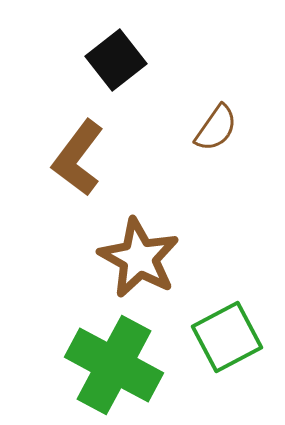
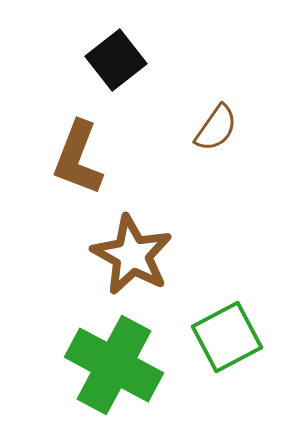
brown L-shape: rotated 16 degrees counterclockwise
brown star: moved 7 px left, 3 px up
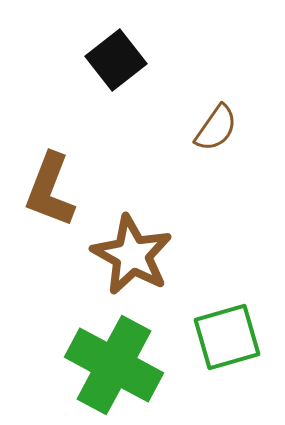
brown L-shape: moved 28 px left, 32 px down
green square: rotated 12 degrees clockwise
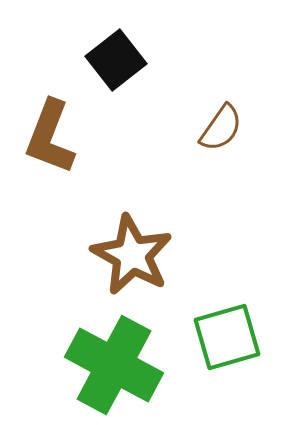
brown semicircle: moved 5 px right
brown L-shape: moved 53 px up
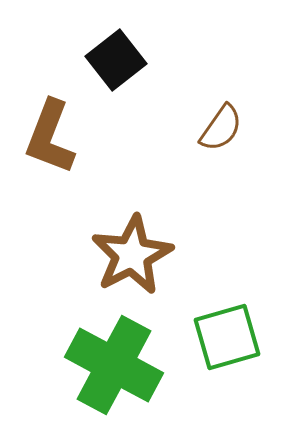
brown star: rotated 16 degrees clockwise
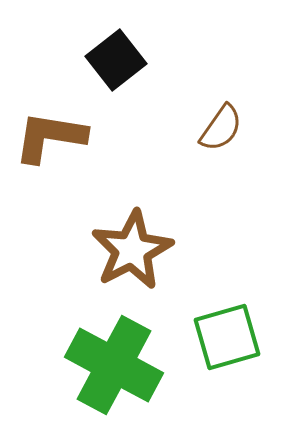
brown L-shape: rotated 78 degrees clockwise
brown star: moved 5 px up
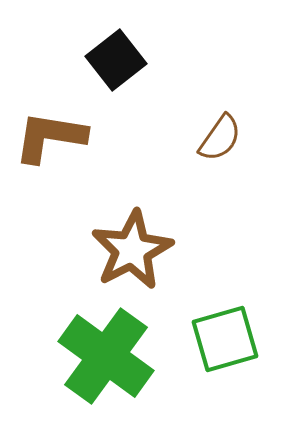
brown semicircle: moved 1 px left, 10 px down
green square: moved 2 px left, 2 px down
green cross: moved 8 px left, 9 px up; rotated 8 degrees clockwise
